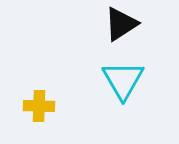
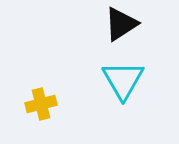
yellow cross: moved 2 px right, 2 px up; rotated 16 degrees counterclockwise
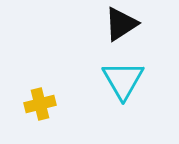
yellow cross: moved 1 px left
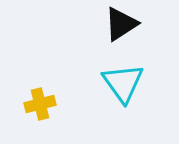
cyan triangle: moved 3 px down; rotated 6 degrees counterclockwise
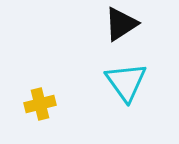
cyan triangle: moved 3 px right, 1 px up
